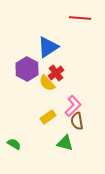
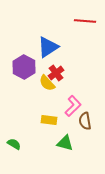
red line: moved 5 px right, 3 px down
purple hexagon: moved 3 px left, 2 px up
yellow rectangle: moved 1 px right, 3 px down; rotated 42 degrees clockwise
brown semicircle: moved 8 px right
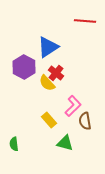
red cross: rotated 14 degrees counterclockwise
yellow rectangle: rotated 42 degrees clockwise
green semicircle: rotated 128 degrees counterclockwise
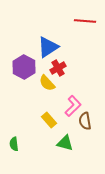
red cross: moved 2 px right, 5 px up; rotated 21 degrees clockwise
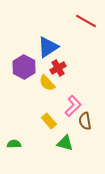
red line: moved 1 px right; rotated 25 degrees clockwise
yellow rectangle: moved 1 px down
green semicircle: rotated 96 degrees clockwise
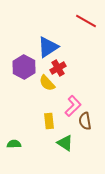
yellow rectangle: rotated 35 degrees clockwise
green triangle: rotated 18 degrees clockwise
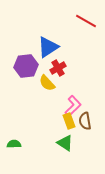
purple hexagon: moved 2 px right, 1 px up; rotated 25 degrees clockwise
yellow rectangle: moved 20 px right; rotated 14 degrees counterclockwise
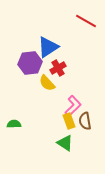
purple hexagon: moved 4 px right, 3 px up
green semicircle: moved 20 px up
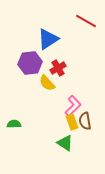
blue triangle: moved 8 px up
yellow rectangle: moved 3 px right, 1 px down
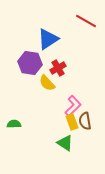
purple hexagon: rotated 15 degrees clockwise
